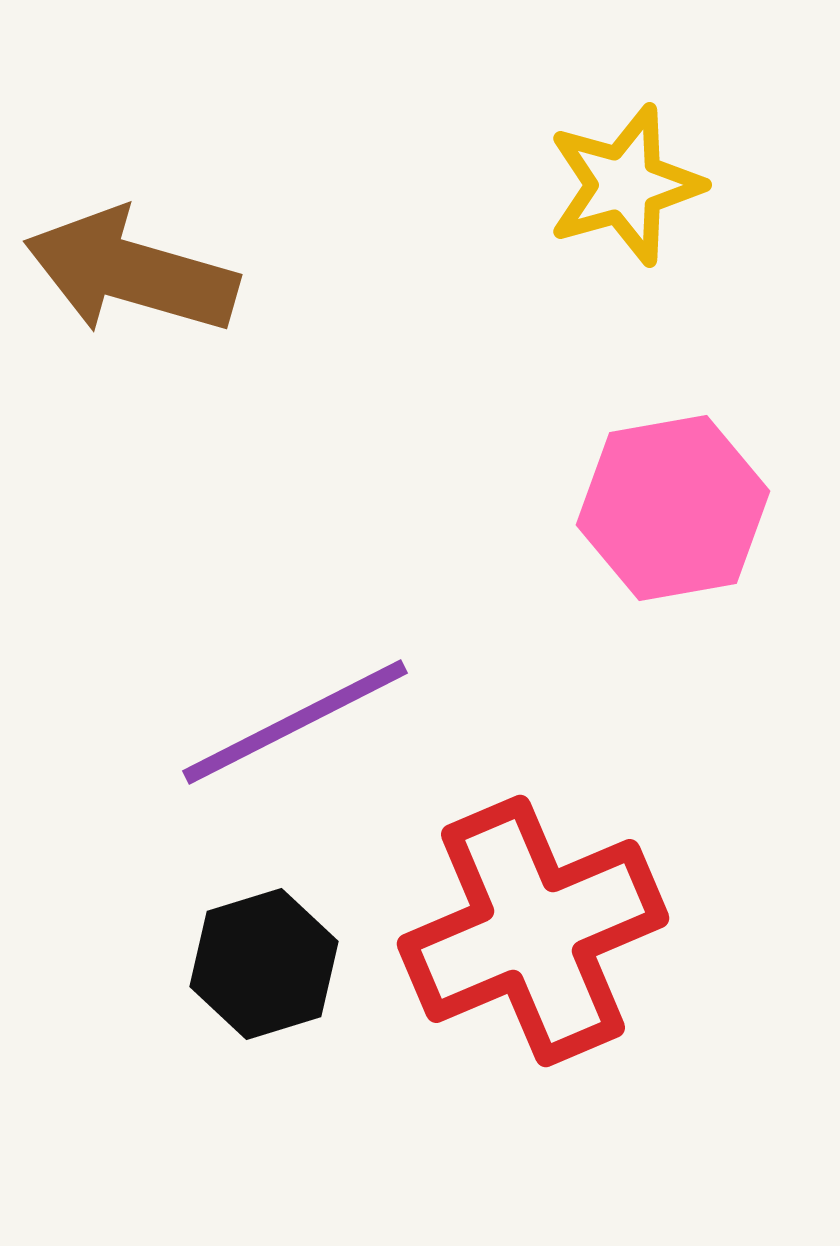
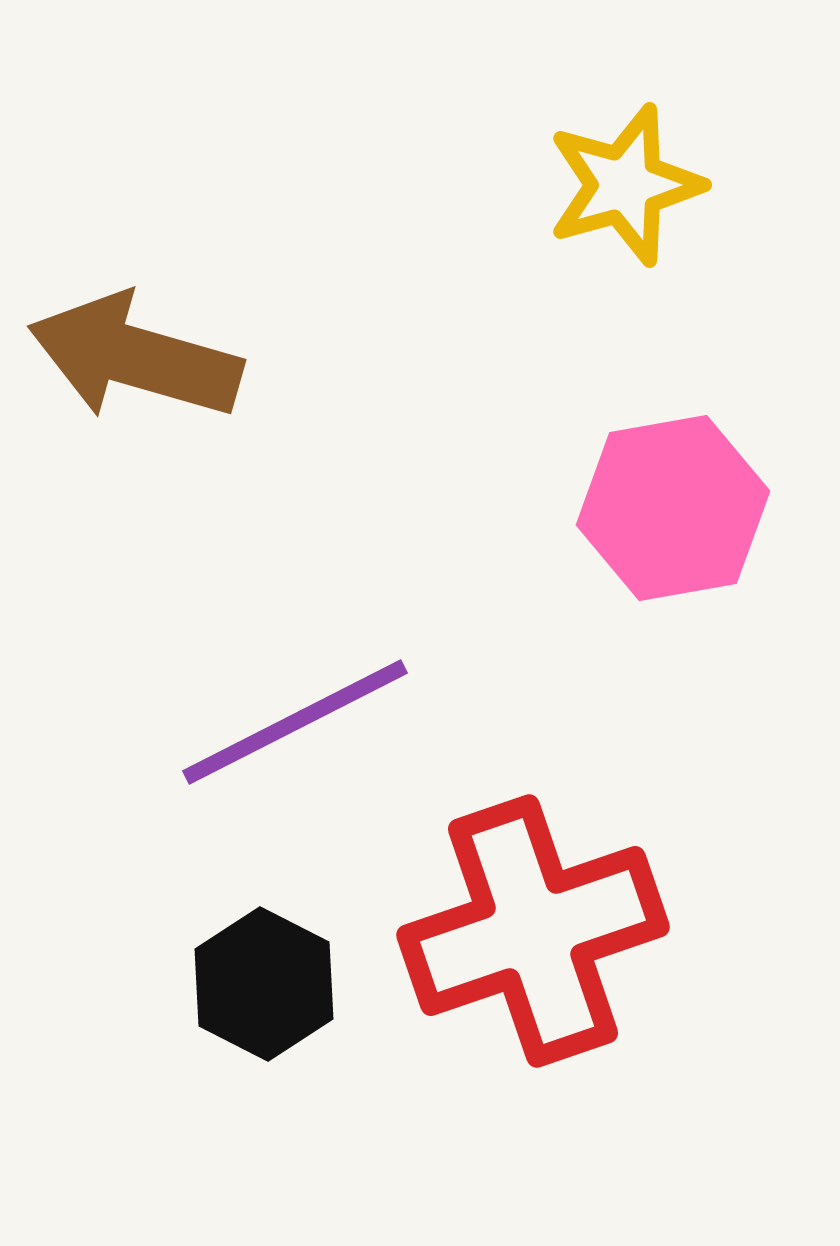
brown arrow: moved 4 px right, 85 px down
red cross: rotated 4 degrees clockwise
black hexagon: moved 20 px down; rotated 16 degrees counterclockwise
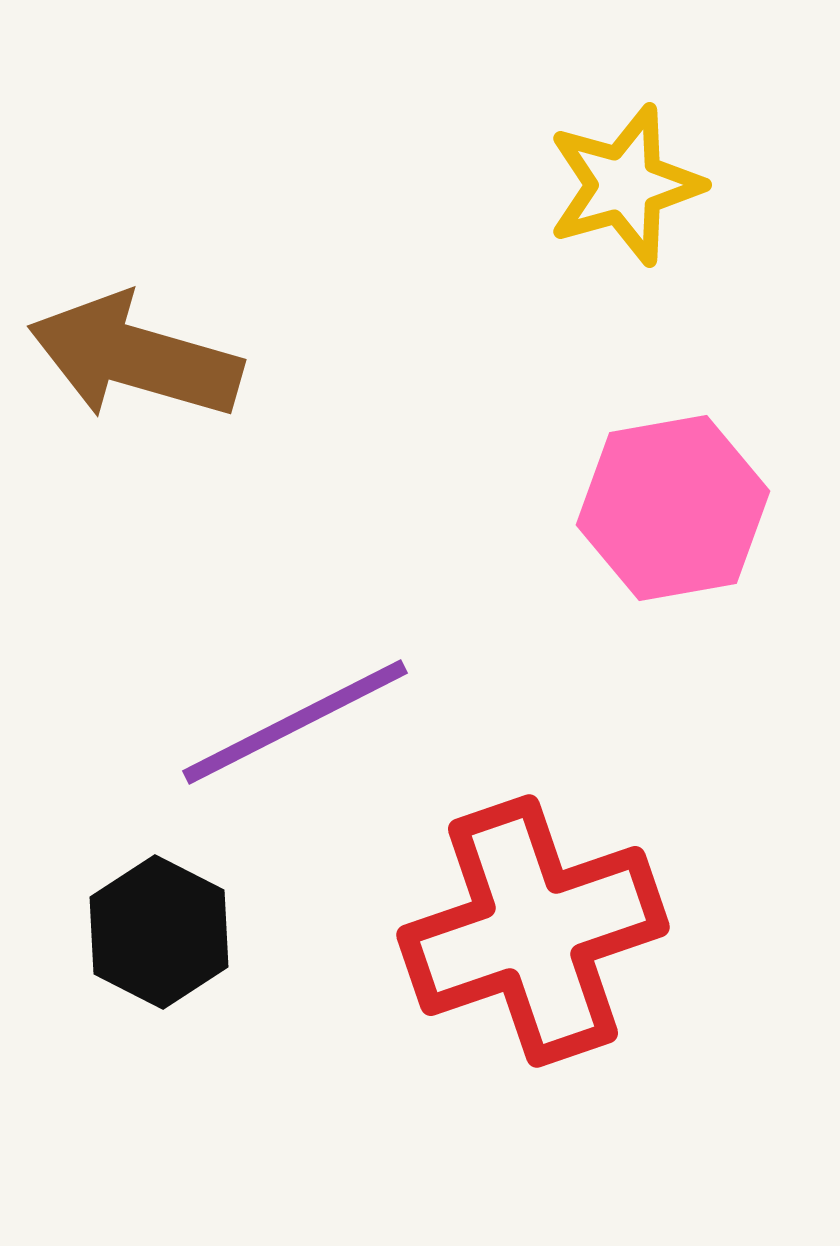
black hexagon: moved 105 px left, 52 px up
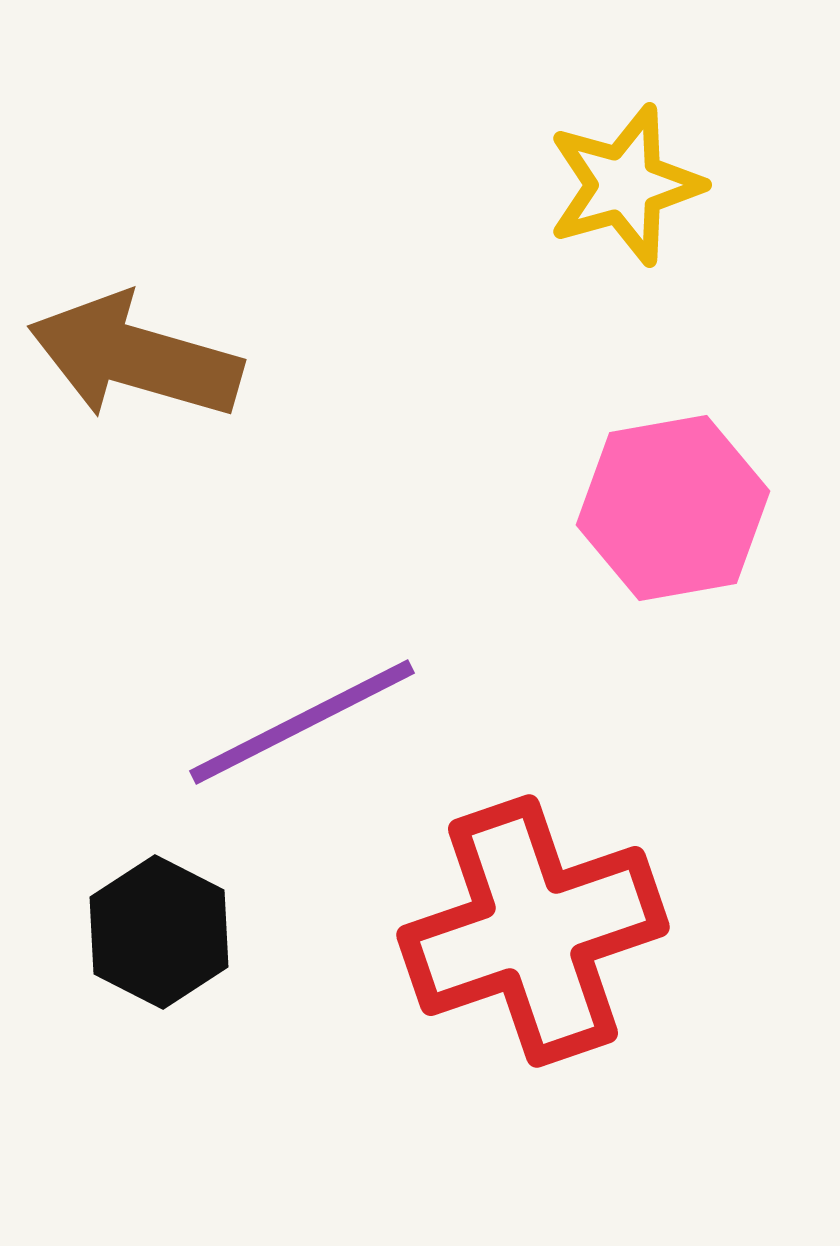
purple line: moved 7 px right
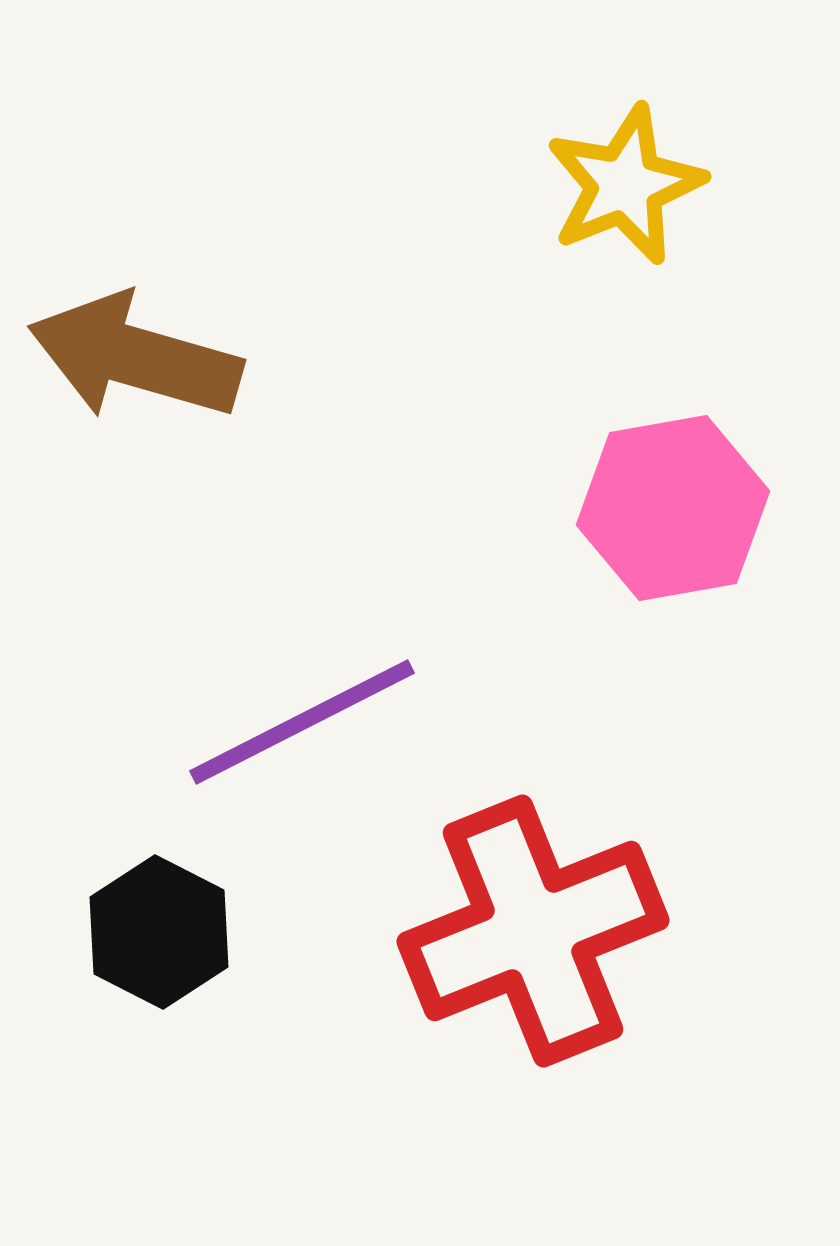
yellow star: rotated 6 degrees counterclockwise
red cross: rotated 3 degrees counterclockwise
